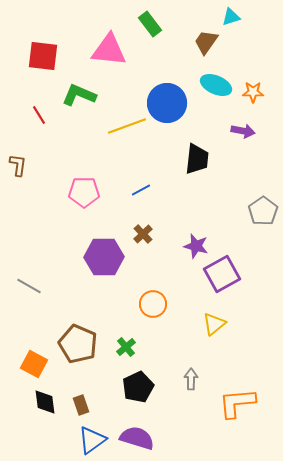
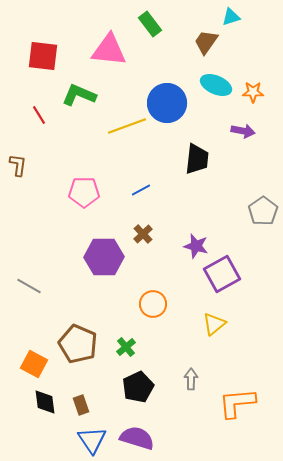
blue triangle: rotated 28 degrees counterclockwise
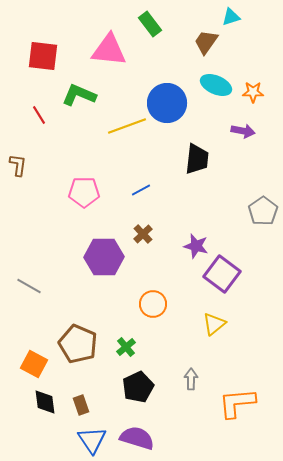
purple square: rotated 24 degrees counterclockwise
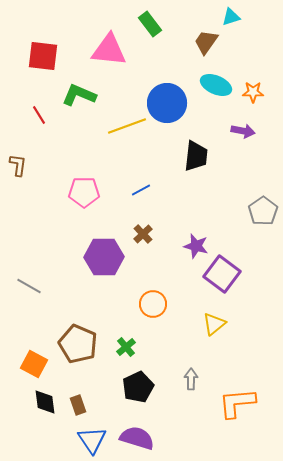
black trapezoid: moved 1 px left, 3 px up
brown rectangle: moved 3 px left
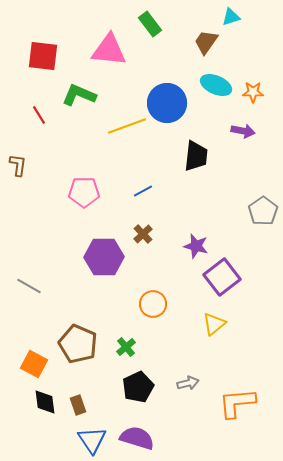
blue line: moved 2 px right, 1 px down
purple square: moved 3 px down; rotated 15 degrees clockwise
gray arrow: moved 3 px left, 4 px down; rotated 75 degrees clockwise
